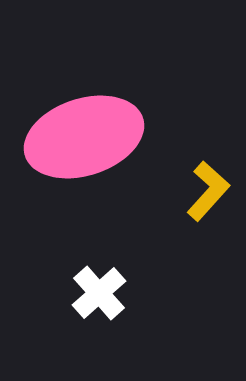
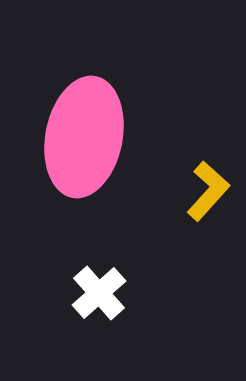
pink ellipse: rotated 61 degrees counterclockwise
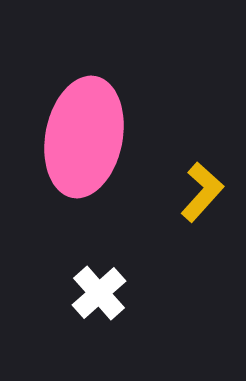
yellow L-shape: moved 6 px left, 1 px down
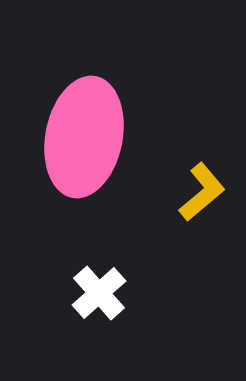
yellow L-shape: rotated 8 degrees clockwise
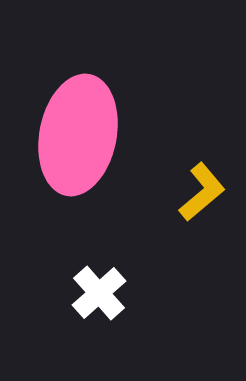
pink ellipse: moved 6 px left, 2 px up
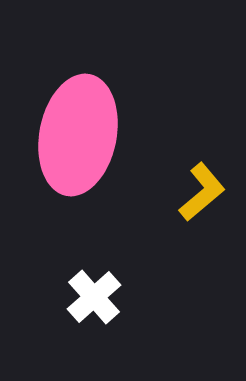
white cross: moved 5 px left, 4 px down
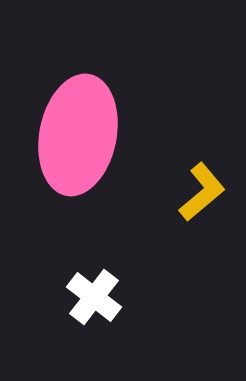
white cross: rotated 10 degrees counterclockwise
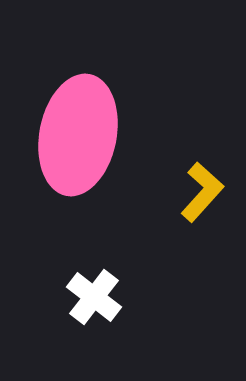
yellow L-shape: rotated 8 degrees counterclockwise
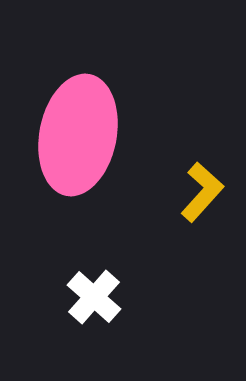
white cross: rotated 4 degrees clockwise
